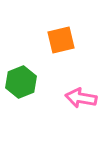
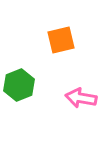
green hexagon: moved 2 px left, 3 px down
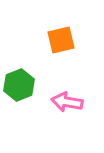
pink arrow: moved 14 px left, 4 px down
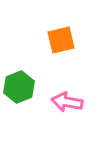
green hexagon: moved 2 px down
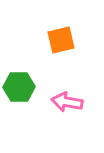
green hexagon: rotated 20 degrees clockwise
